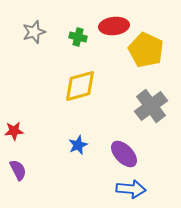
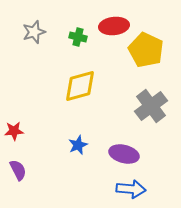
purple ellipse: rotated 32 degrees counterclockwise
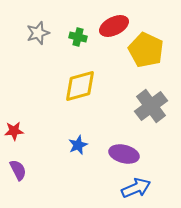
red ellipse: rotated 20 degrees counterclockwise
gray star: moved 4 px right, 1 px down
blue arrow: moved 5 px right, 1 px up; rotated 28 degrees counterclockwise
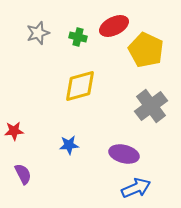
blue star: moved 9 px left; rotated 18 degrees clockwise
purple semicircle: moved 5 px right, 4 px down
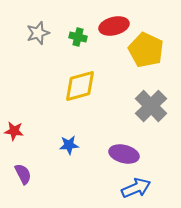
red ellipse: rotated 12 degrees clockwise
gray cross: rotated 8 degrees counterclockwise
red star: rotated 12 degrees clockwise
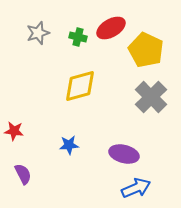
red ellipse: moved 3 px left, 2 px down; rotated 16 degrees counterclockwise
gray cross: moved 9 px up
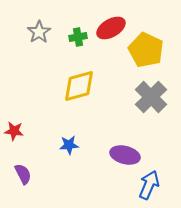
gray star: moved 1 px right, 1 px up; rotated 15 degrees counterclockwise
green cross: rotated 24 degrees counterclockwise
yellow diamond: moved 1 px left
purple ellipse: moved 1 px right, 1 px down
blue arrow: moved 13 px right, 3 px up; rotated 44 degrees counterclockwise
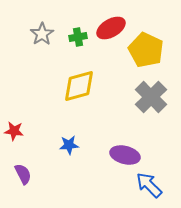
gray star: moved 3 px right, 2 px down
blue arrow: rotated 68 degrees counterclockwise
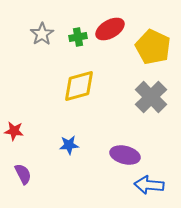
red ellipse: moved 1 px left, 1 px down
yellow pentagon: moved 7 px right, 3 px up
blue arrow: rotated 40 degrees counterclockwise
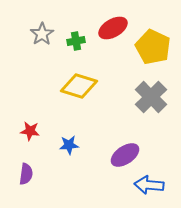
red ellipse: moved 3 px right, 1 px up
green cross: moved 2 px left, 4 px down
yellow diamond: rotated 33 degrees clockwise
red star: moved 16 px right
purple ellipse: rotated 48 degrees counterclockwise
purple semicircle: moved 3 px right; rotated 35 degrees clockwise
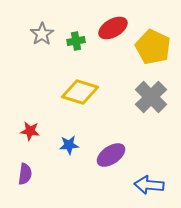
yellow diamond: moved 1 px right, 6 px down
purple ellipse: moved 14 px left
purple semicircle: moved 1 px left
